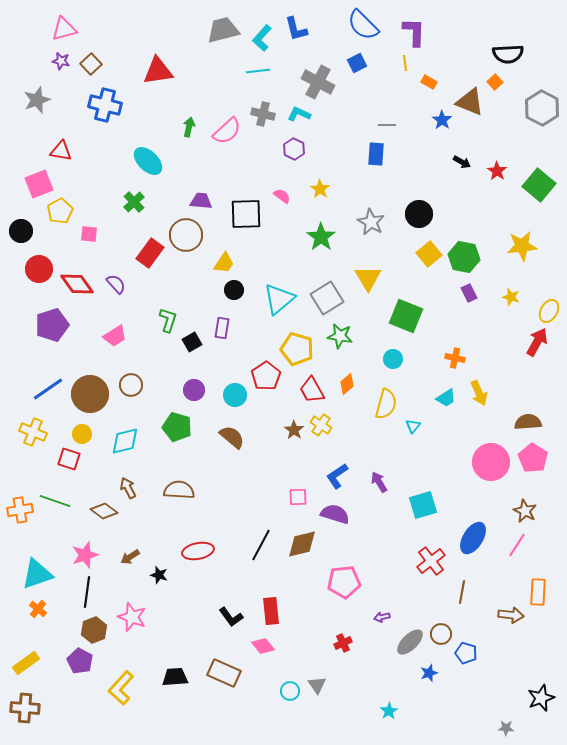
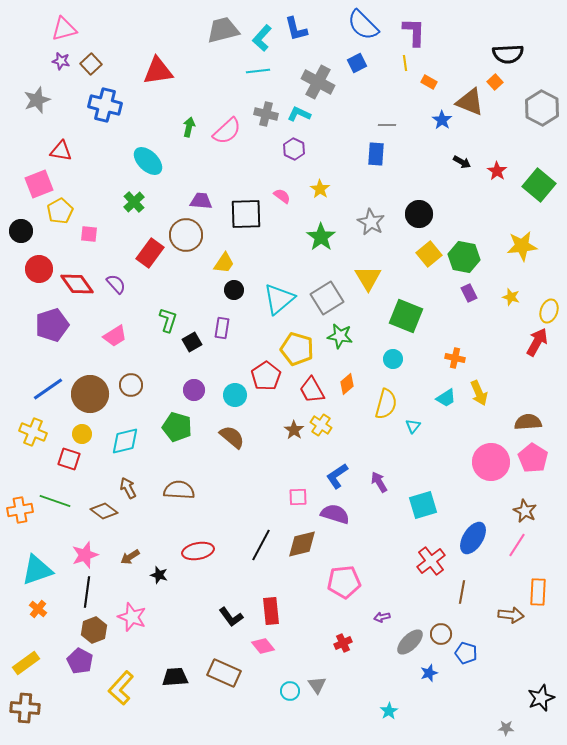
gray cross at (263, 114): moved 3 px right
yellow ellipse at (549, 311): rotated 10 degrees counterclockwise
cyan triangle at (37, 574): moved 4 px up
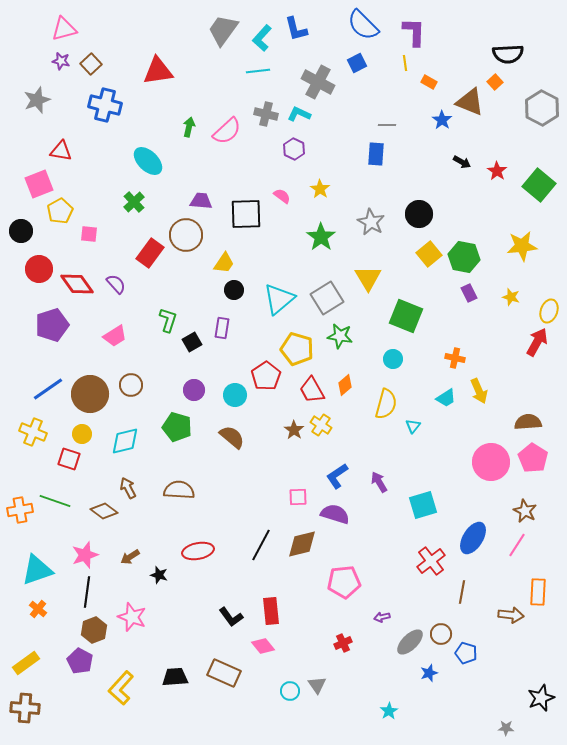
gray trapezoid at (223, 30): rotated 40 degrees counterclockwise
orange diamond at (347, 384): moved 2 px left, 1 px down
yellow arrow at (479, 393): moved 2 px up
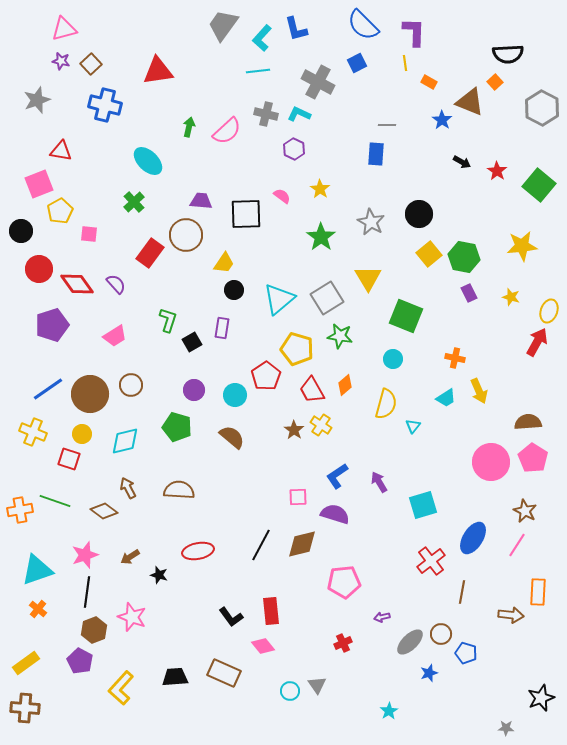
gray trapezoid at (223, 30): moved 5 px up
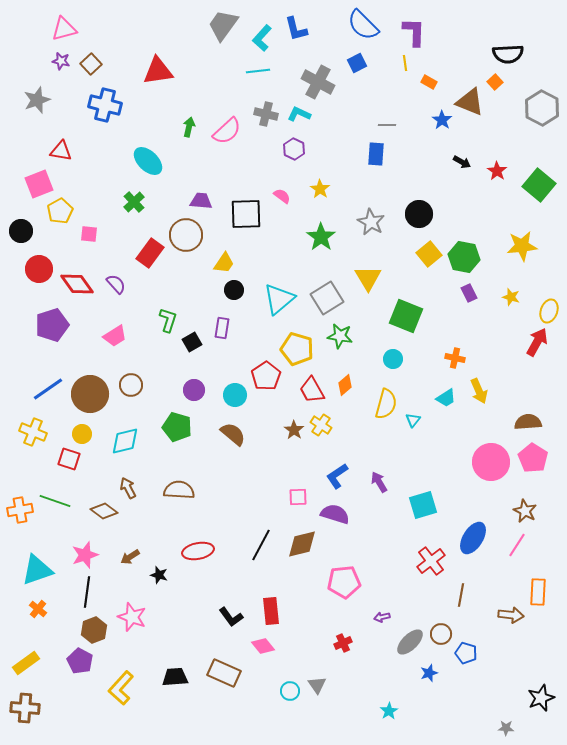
cyan triangle at (413, 426): moved 6 px up
brown semicircle at (232, 437): moved 1 px right, 3 px up
brown line at (462, 592): moved 1 px left, 3 px down
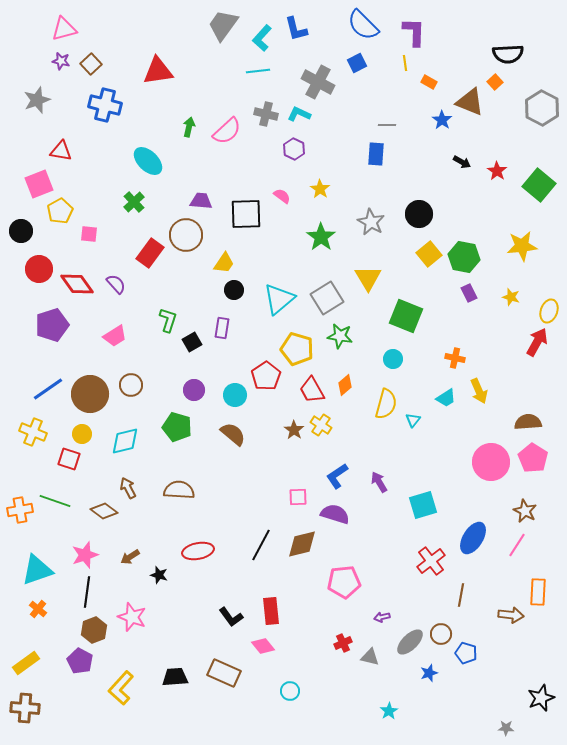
gray triangle at (317, 685): moved 53 px right, 28 px up; rotated 42 degrees counterclockwise
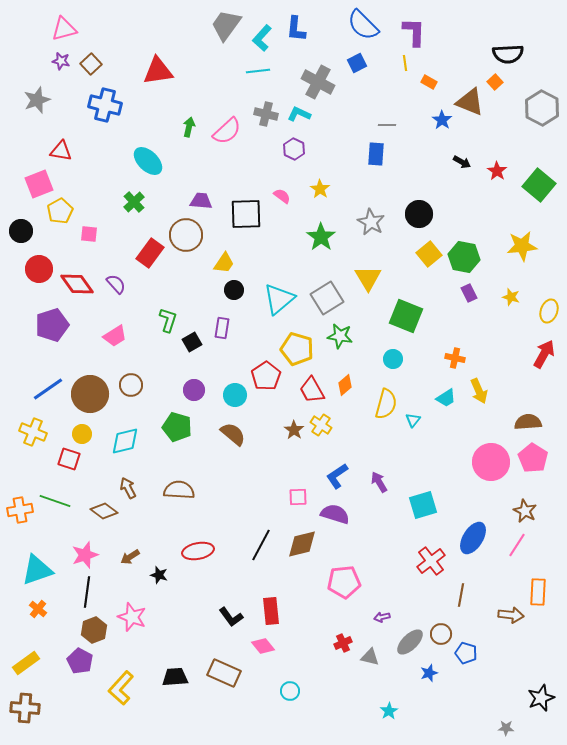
gray trapezoid at (223, 25): moved 3 px right
blue L-shape at (296, 29): rotated 20 degrees clockwise
red arrow at (537, 342): moved 7 px right, 12 px down
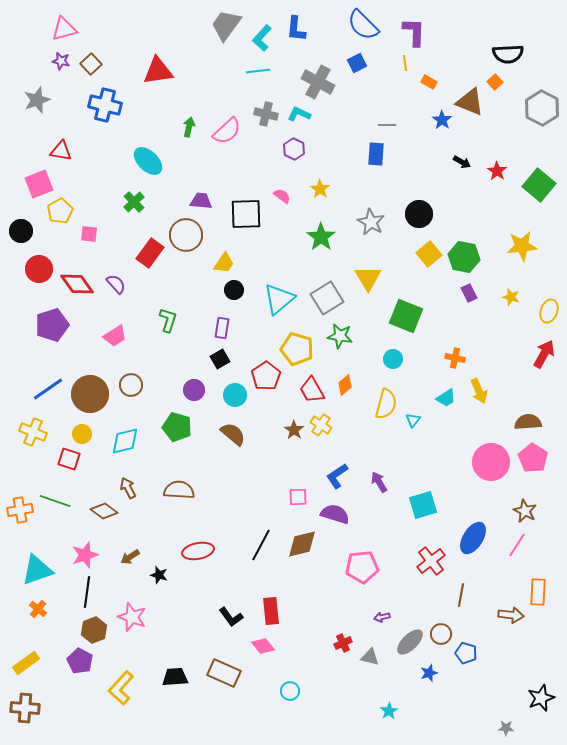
black square at (192, 342): moved 28 px right, 17 px down
pink pentagon at (344, 582): moved 18 px right, 15 px up
